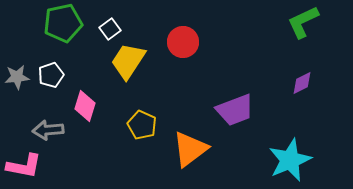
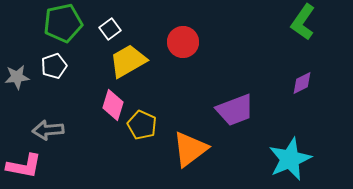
green L-shape: rotated 30 degrees counterclockwise
yellow trapezoid: rotated 27 degrees clockwise
white pentagon: moved 3 px right, 9 px up
pink diamond: moved 28 px right, 1 px up
cyan star: moved 1 px up
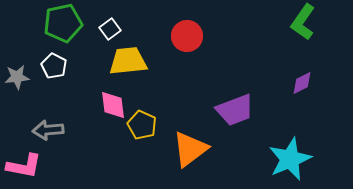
red circle: moved 4 px right, 6 px up
yellow trapezoid: rotated 24 degrees clockwise
white pentagon: rotated 25 degrees counterclockwise
pink diamond: rotated 24 degrees counterclockwise
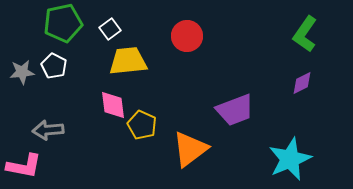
green L-shape: moved 2 px right, 12 px down
gray star: moved 5 px right, 5 px up
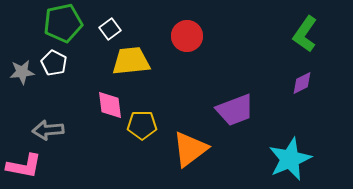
yellow trapezoid: moved 3 px right
white pentagon: moved 3 px up
pink diamond: moved 3 px left
yellow pentagon: rotated 24 degrees counterclockwise
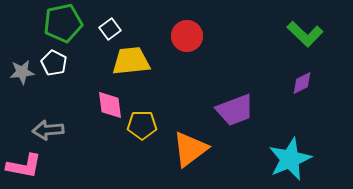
green L-shape: rotated 81 degrees counterclockwise
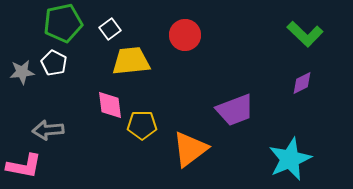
red circle: moved 2 px left, 1 px up
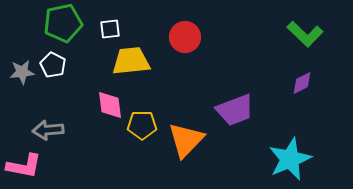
white square: rotated 30 degrees clockwise
red circle: moved 2 px down
white pentagon: moved 1 px left, 2 px down
orange triangle: moved 4 px left, 9 px up; rotated 9 degrees counterclockwise
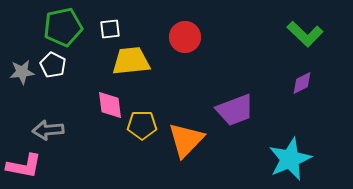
green pentagon: moved 4 px down
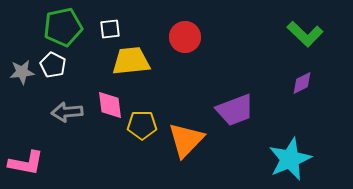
gray arrow: moved 19 px right, 18 px up
pink L-shape: moved 2 px right, 3 px up
